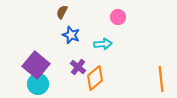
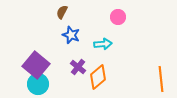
orange diamond: moved 3 px right, 1 px up
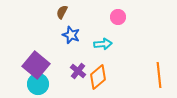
purple cross: moved 4 px down
orange line: moved 2 px left, 4 px up
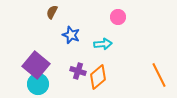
brown semicircle: moved 10 px left
purple cross: rotated 21 degrees counterclockwise
orange line: rotated 20 degrees counterclockwise
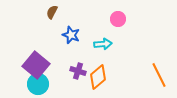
pink circle: moved 2 px down
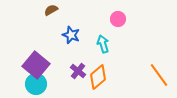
brown semicircle: moved 1 px left, 2 px up; rotated 32 degrees clockwise
cyan arrow: rotated 102 degrees counterclockwise
purple cross: rotated 21 degrees clockwise
orange line: rotated 10 degrees counterclockwise
cyan circle: moved 2 px left
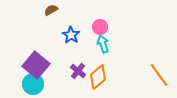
pink circle: moved 18 px left, 8 px down
blue star: rotated 12 degrees clockwise
cyan circle: moved 3 px left
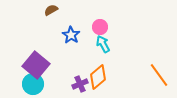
cyan arrow: rotated 12 degrees counterclockwise
purple cross: moved 2 px right, 13 px down; rotated 28 degrees clockwise
